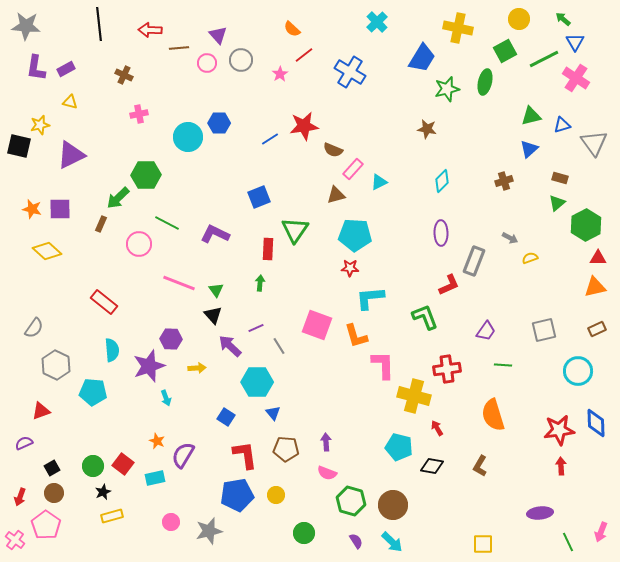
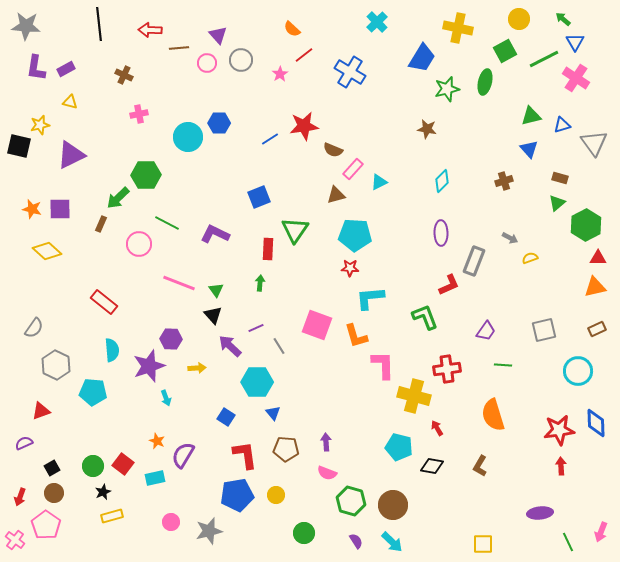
blue triangle at (529, 149): rotated 30 degrees counterclockwise
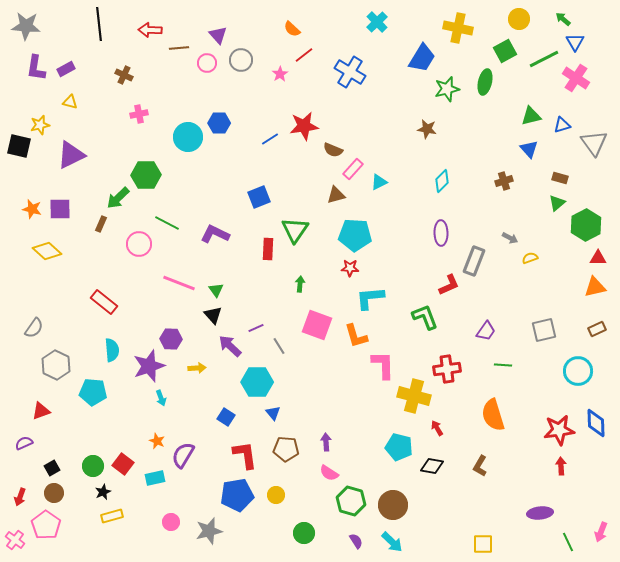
green arrow at (260, 283): moved 40 px right, 1 px down
cyan arrow at (166, 398): moved 5 px left
pink semicircle at (327, 473): moved 2 px right; rotated 12 degrees clockwise
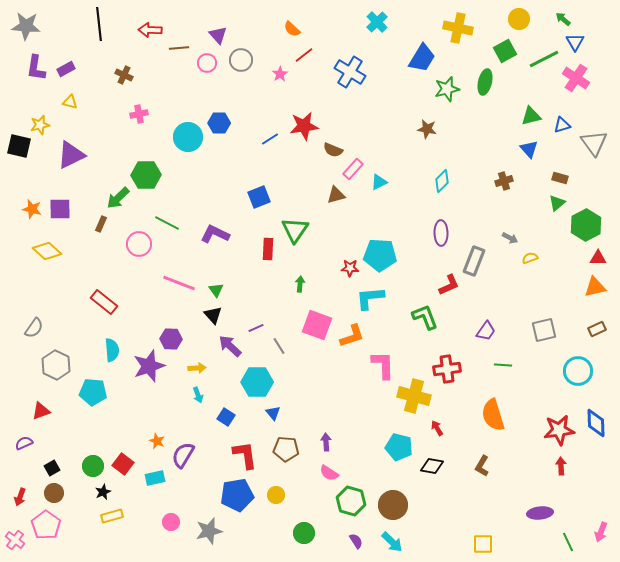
cyan pentagon at (355, 235): moved 25 px right, 20 px down
orange L-shape at (356, 336): moved 4 px left; rotated 92 degrees counterclockwise
cyan arrow at (161, 398): moved 37 px right, 3 px up
brown L-shape at (480, 466): moved 2 px right
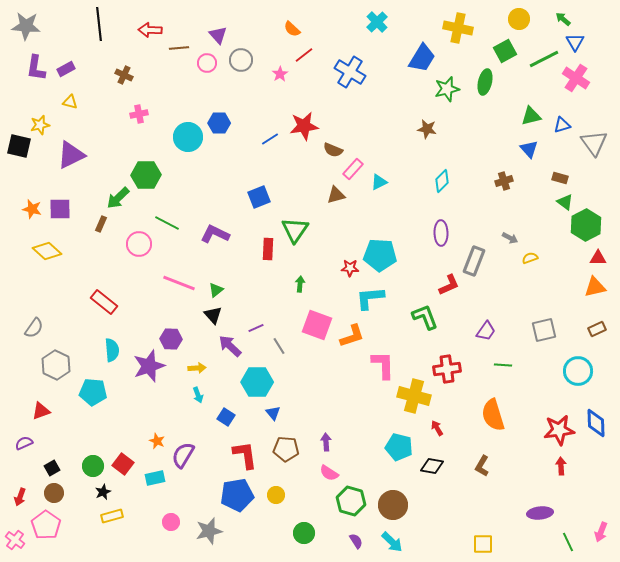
green triangle at (557, 203): moved 8 px right, 1 px up; rotated 42 degrees counterclockwise
green triangle at (216, 290): rotated 28 degrees clockwise
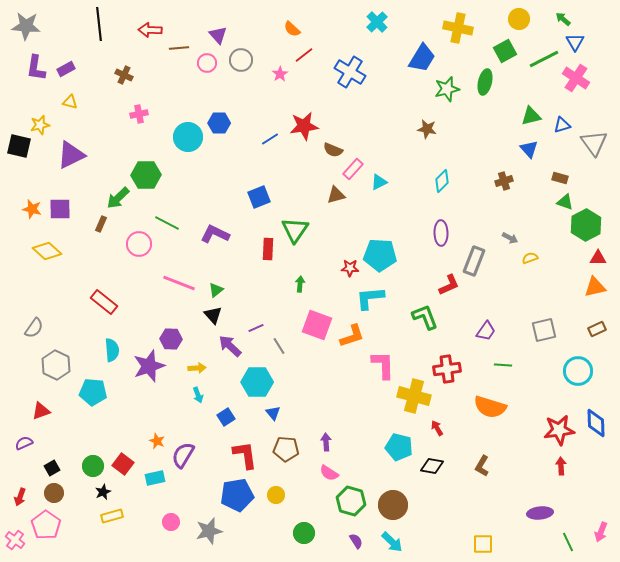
green triangle at (565, 202): rotated 18 degrees counterclockwise
orange semicircle at (493, 415): moved 3 px left, 8 px up; rotated 56 degrees counterclockwise
blue square at (226, 417): rotated 24 degrees clockwise
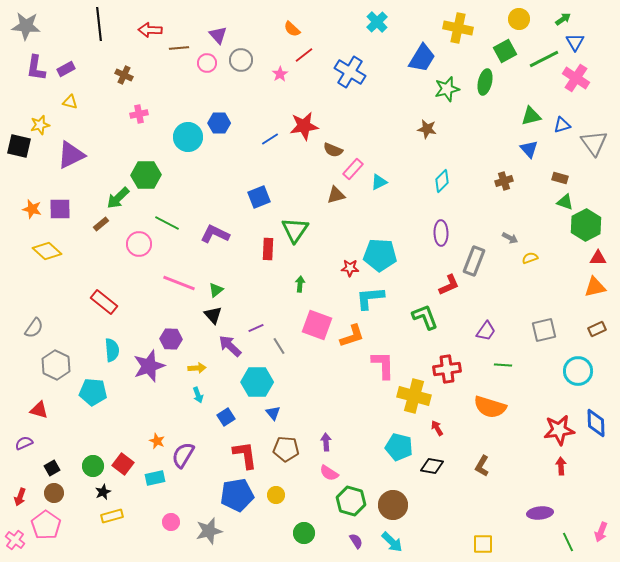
green arrow at (563, 19): rotated 105 degrees clockwise
brown rectangle at (101, 224): rotated 28 degrees clockwise
red triangle at (41, 411): moved 2 px left, 1 px up; rotated 36 degrees clockwise
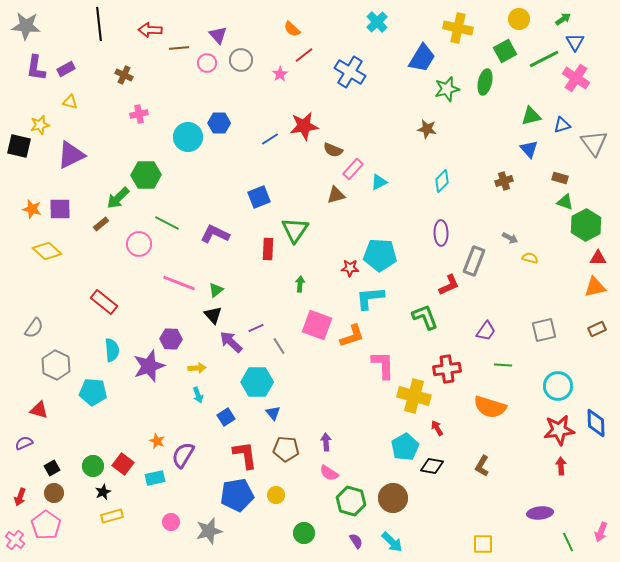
yellow semicircle at (530, 258): rotated 35 degrees clockwise
purple arrow at (230, 346): moved 1 px right, 4 px up
cyan circle at (578, 371): moved 20 px left, 15 px down
cyan pentagon at (399, 447): moved 6 px right; rotated 28 degrees clockwise
brown circle at (393, 505): moved 7 px up
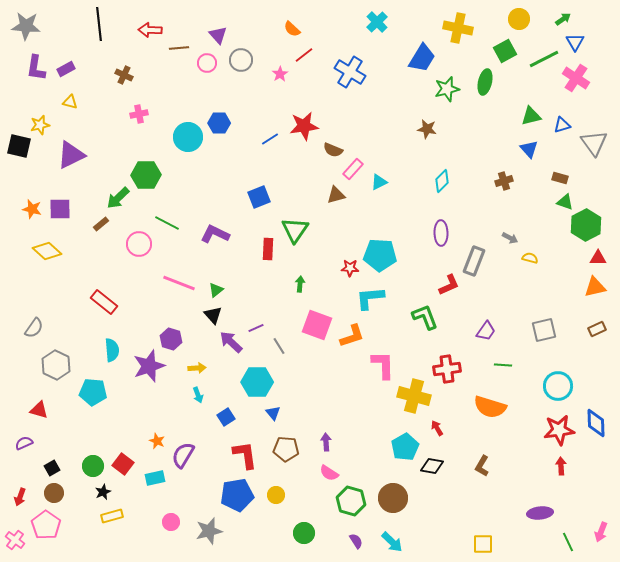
purple hexagon at (171, 339): rotated 15 degrees clockwise
